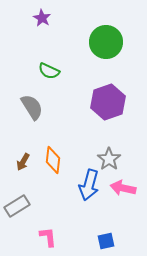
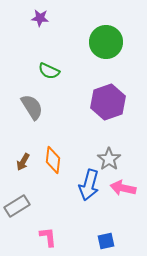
purple star: moved 2 px left; rotated 24 degrees counterclockwise
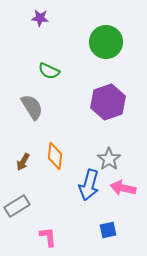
orange diamond: moved 2 px right, 4 px up
blue square: moved 2 px right, 11 px up
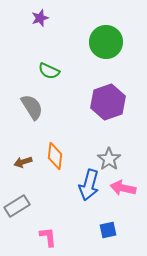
purple star: rotated 24 degrees counterclockwise
brown arrow: rotated 42 degrees clockwise
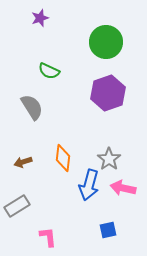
purple hexagon: moved 9 px up
orange diamond: moved 8 px right, 2 px down
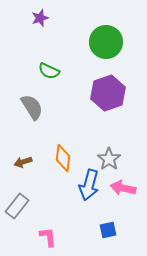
gray rectangle: rotated 20 degrees counterclockwise
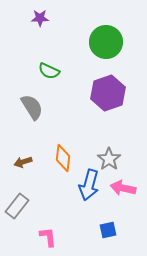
purple star: rotated 18 degrees clockwise
